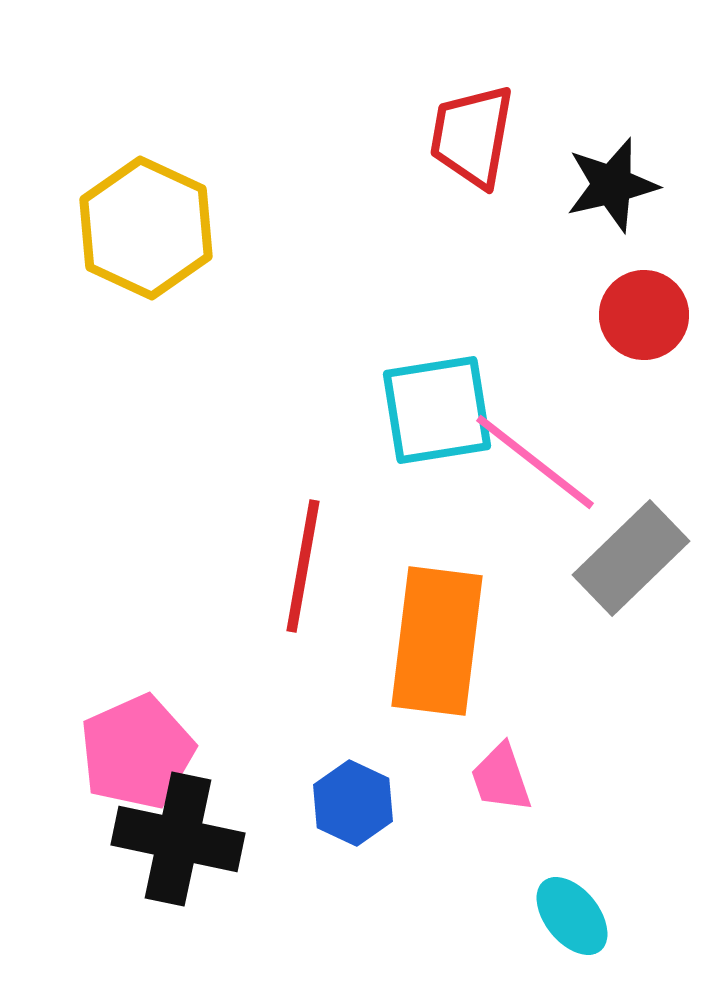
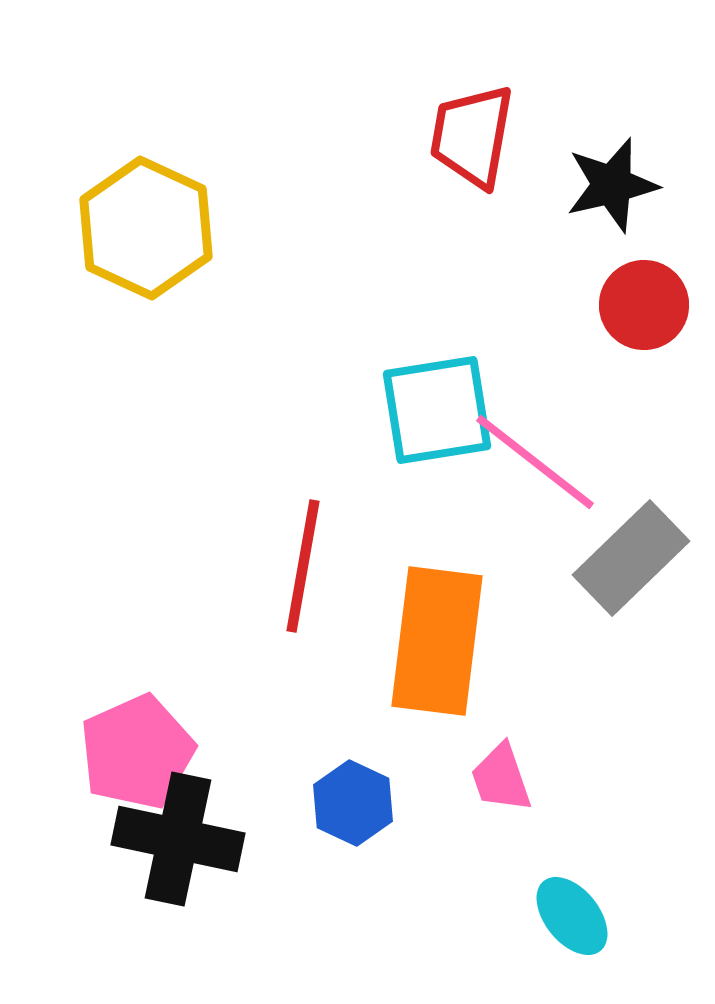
red circle: moved 10 px up
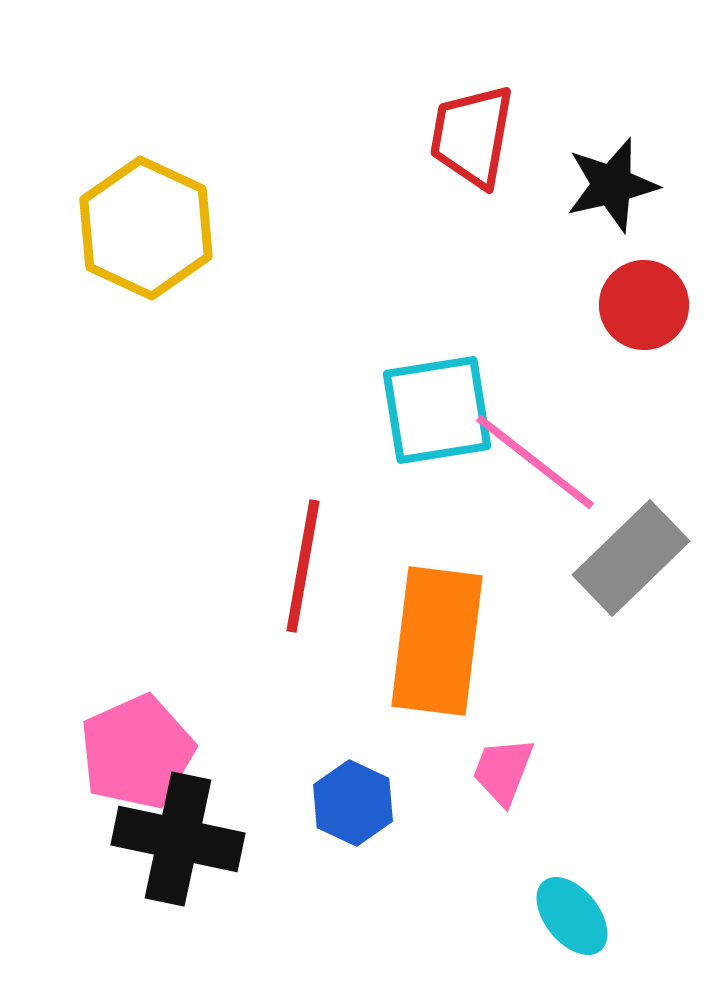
pink trapezoid: moved 2 px right, 7 px up; rotated 40 degrees clockwise
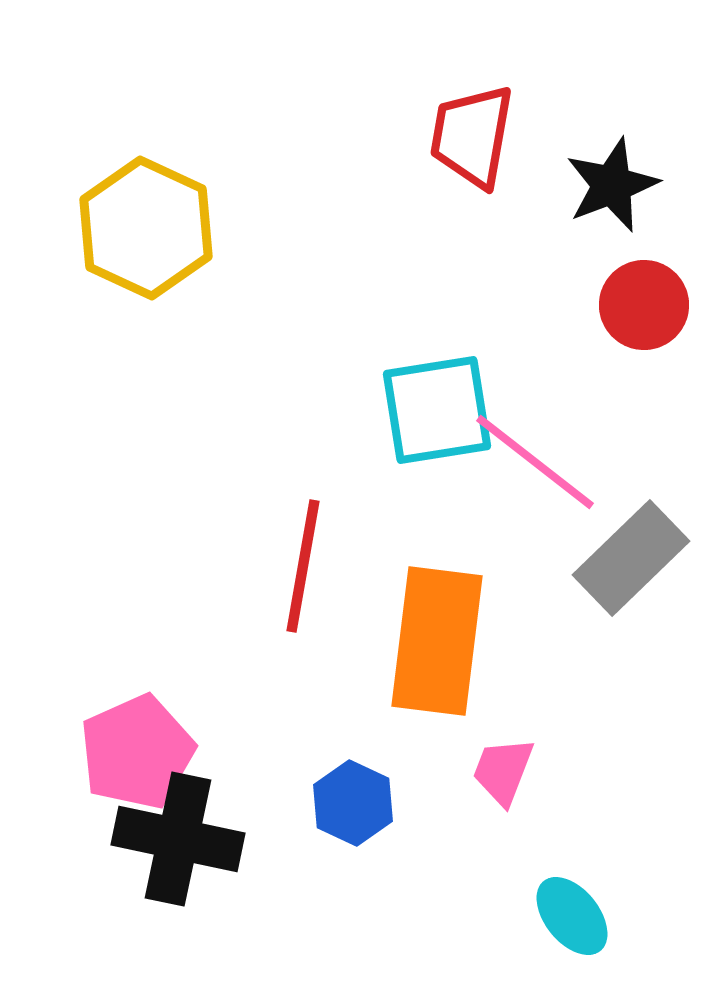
black star: rotated 8 degrees counterclockwise
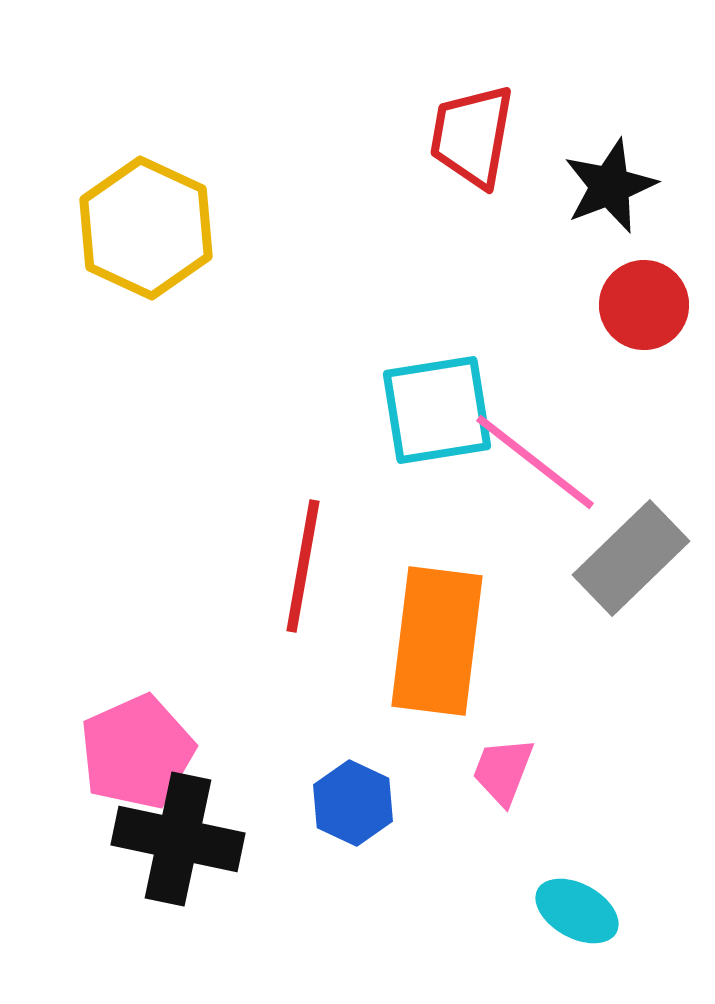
black star: moved 2 px left, 1 px down
cyan ellipse: moved 5 px right, 5 px up; rotated 22 degrees counterclockwise
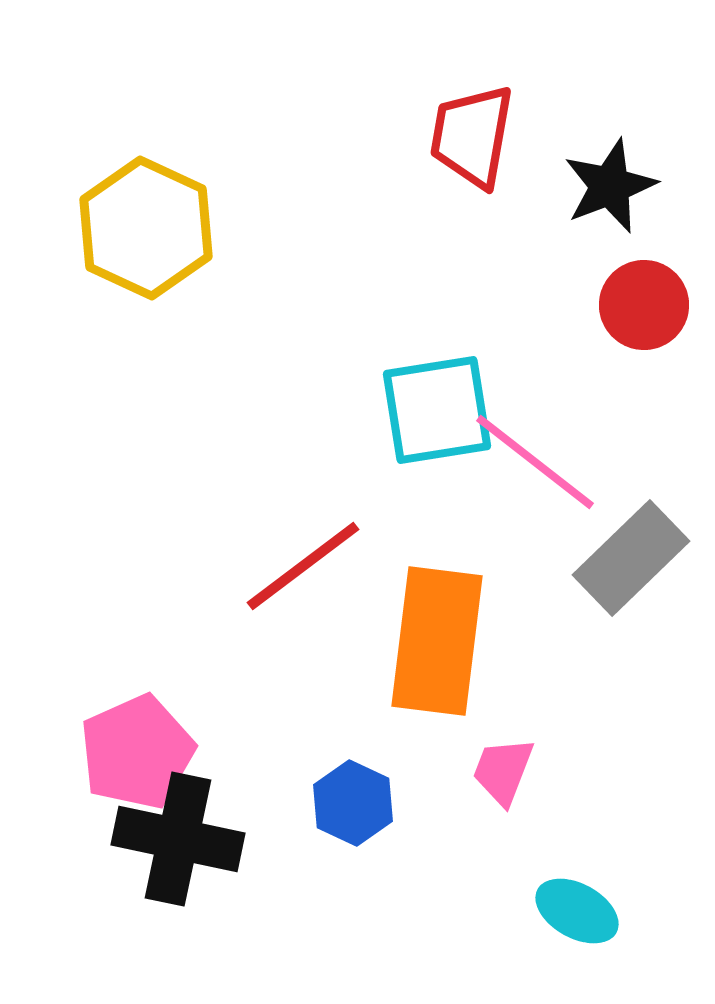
red line: rotated 43 degrees clockwise
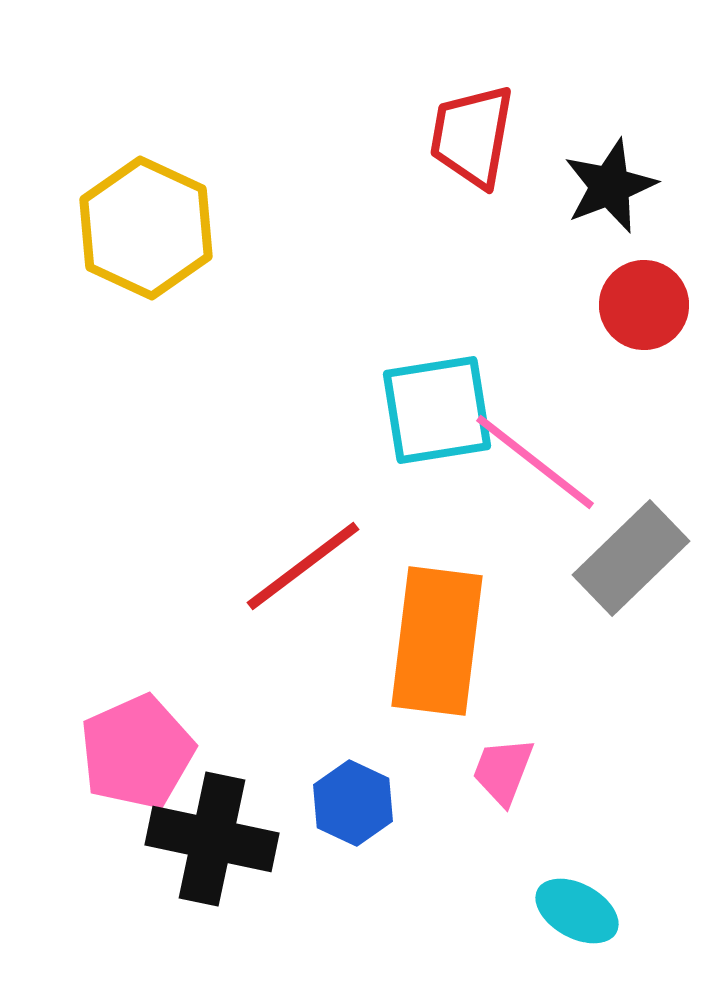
black cross: moved 34 px right
